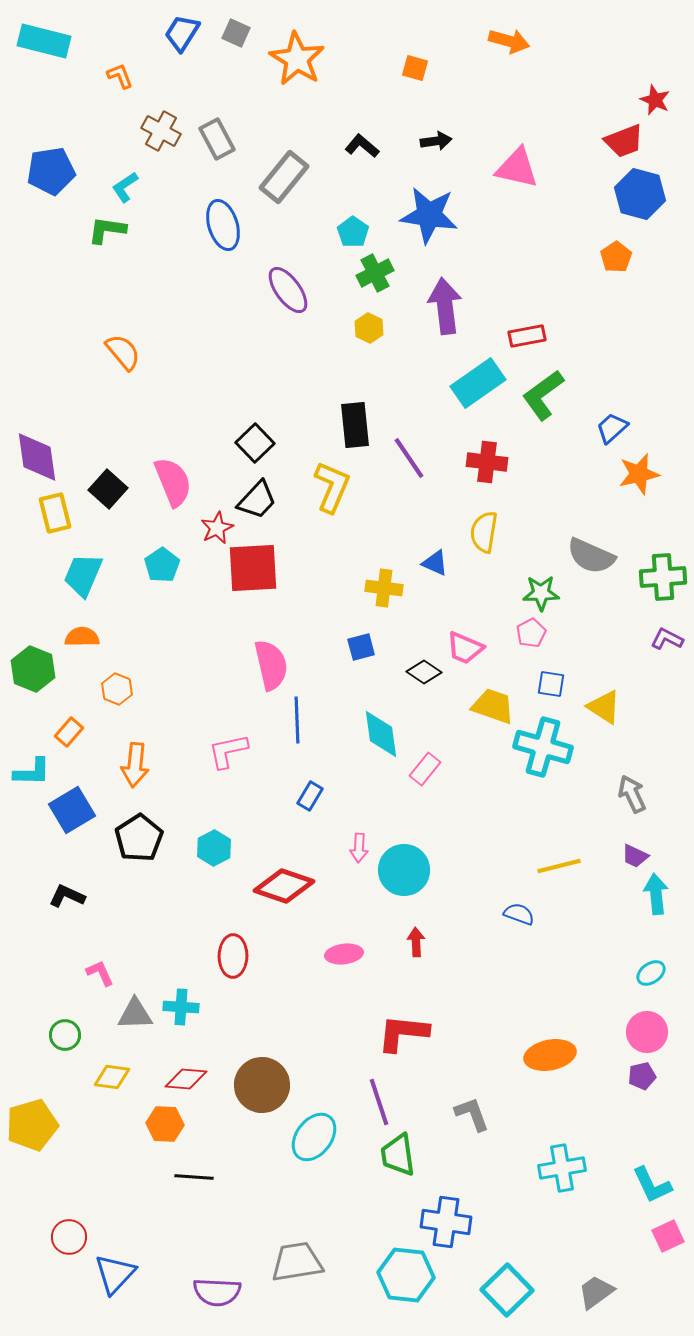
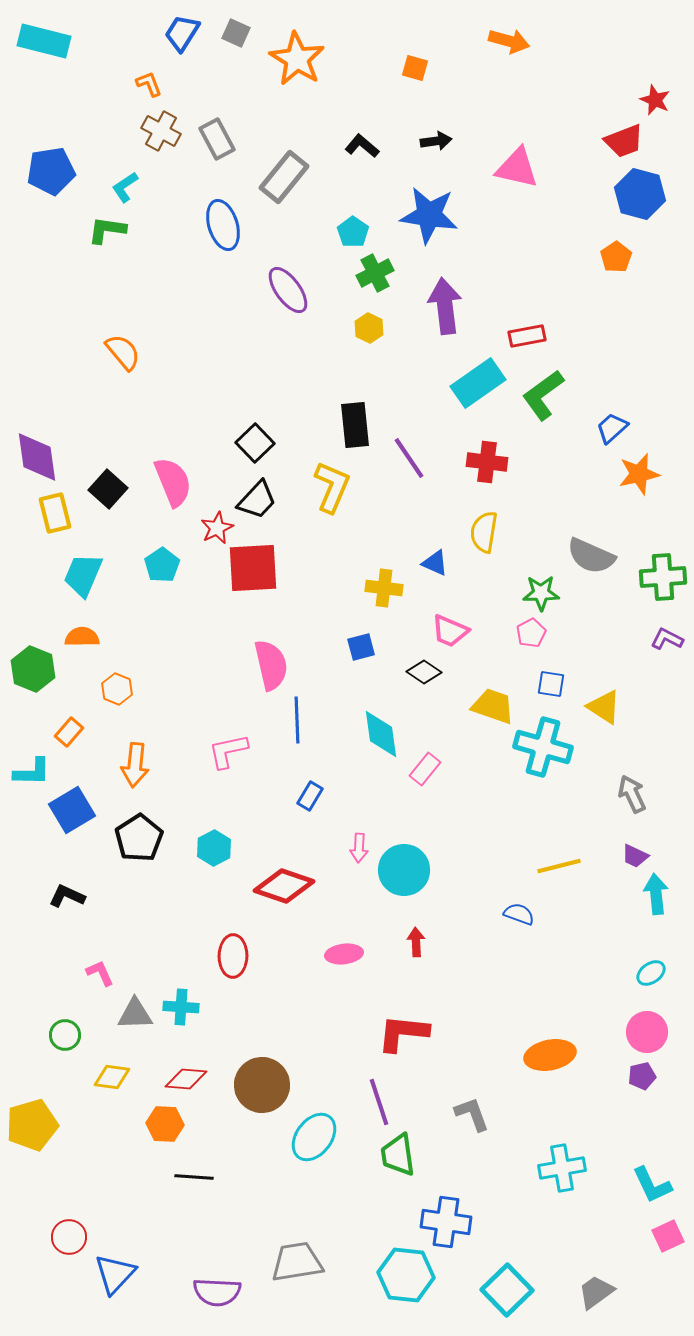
orange L-shape at (120, 76): moved 29 px right, 8 px down
pink trapezoid at (465, 648): moved 15 px left, 17 px up
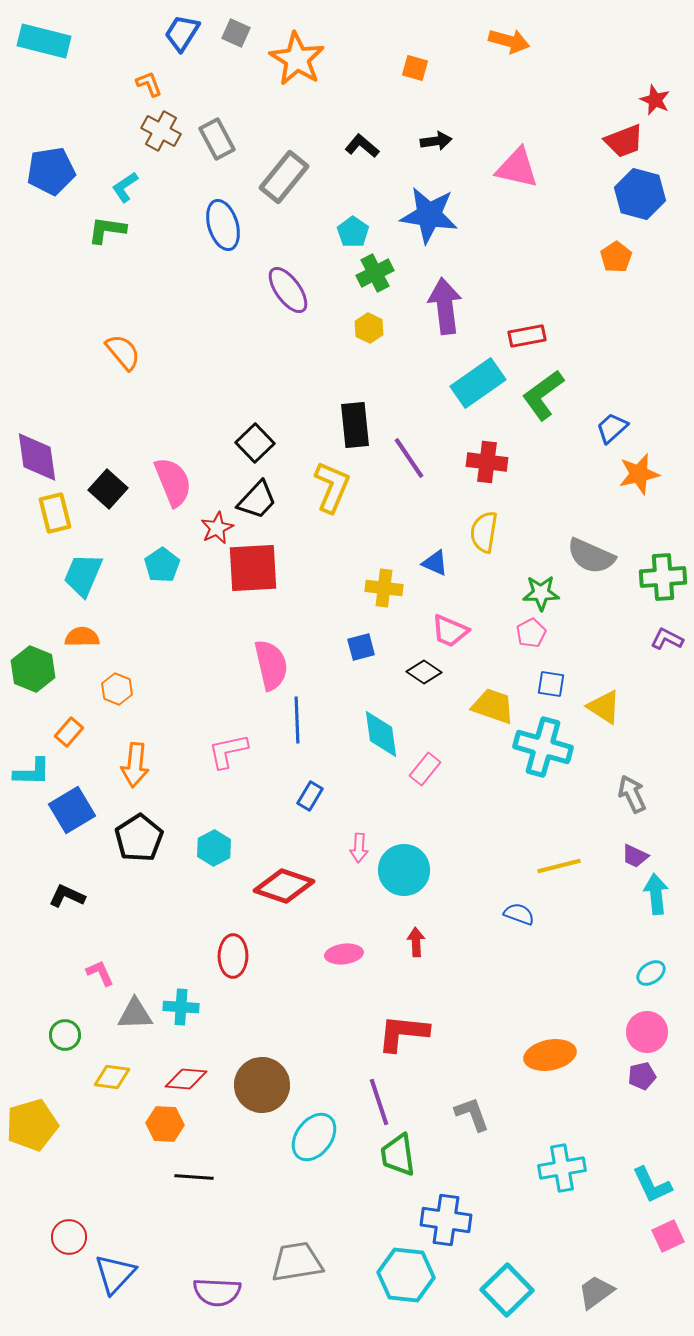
blue cross at (446, 1222): moved 2 px up
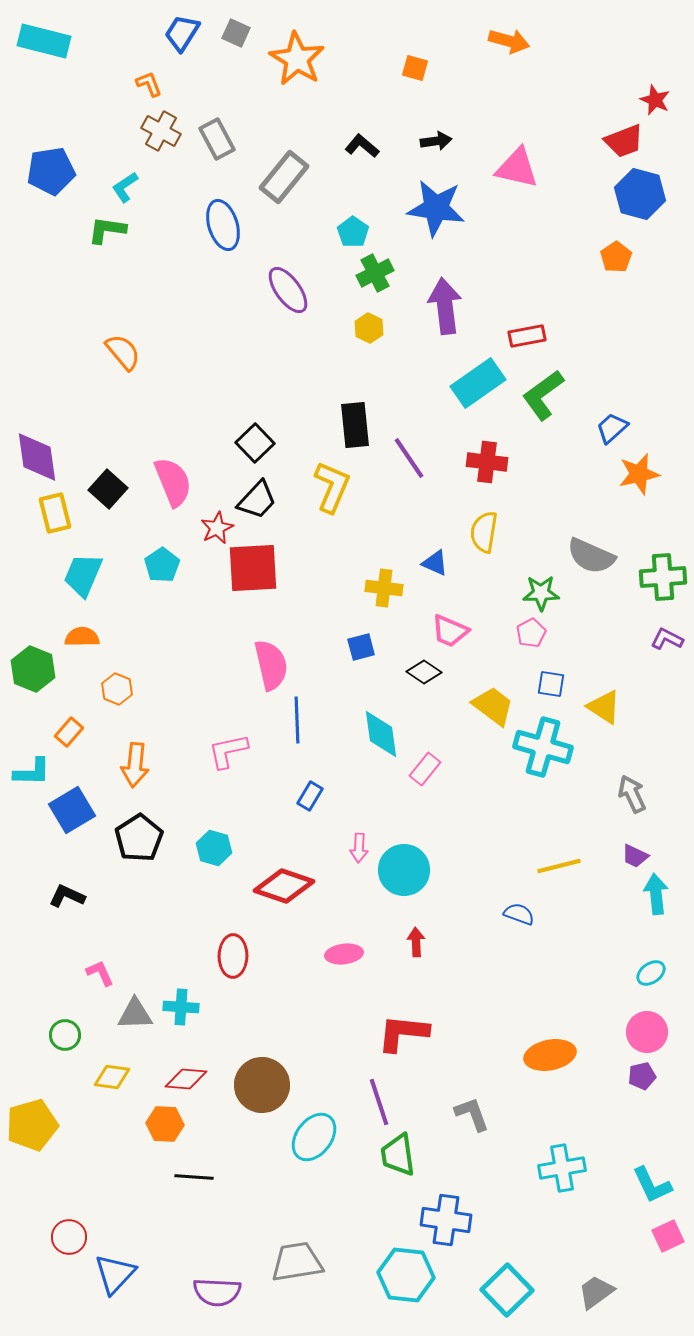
blue star at (429, 215): moved 7 px right, 7 px up
yellow trapezoid at (493, 706): rotated 18 degrees clockwise
cyan hexagon at (214, 848): rotated 16 degrees counterclockwise
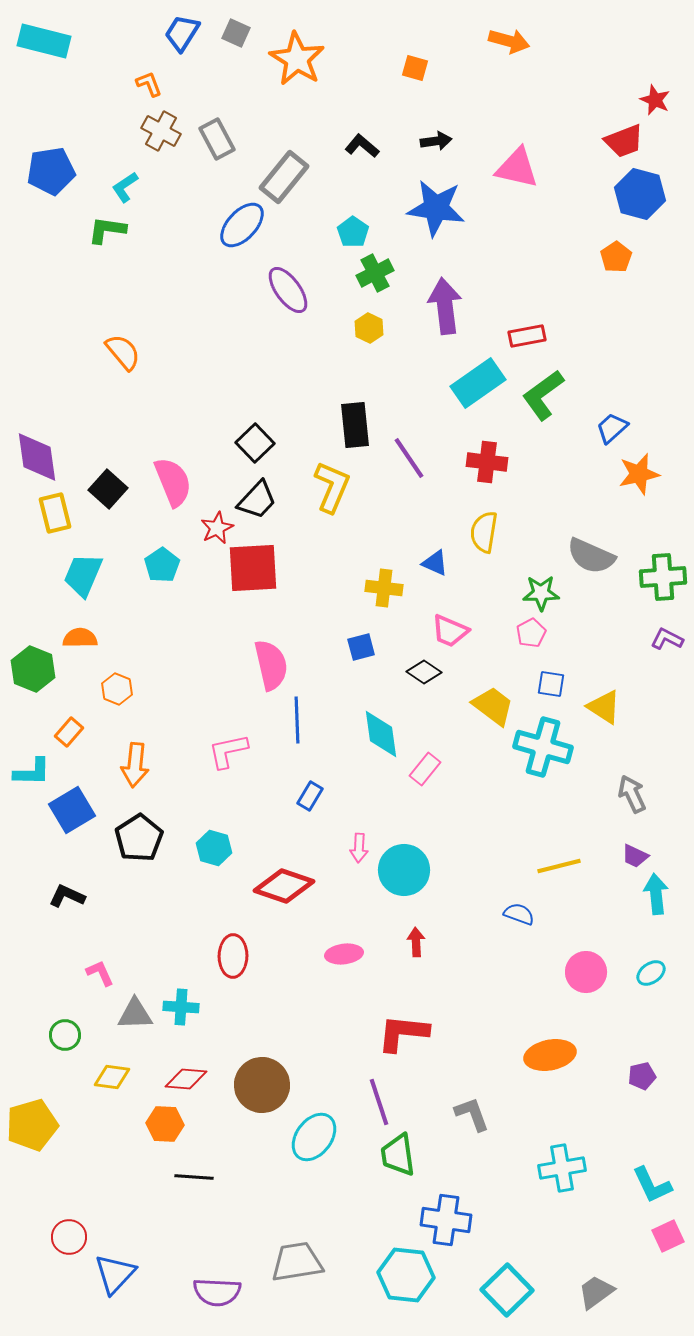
blue ellipse at (223, 225): moved 19 px right; rotated 60 degrees clockwise
orange semicircle at (82, 637): moved 2 px left, 1 px down
pink circle at (647, 1032): moved 61 px left, 60 px up
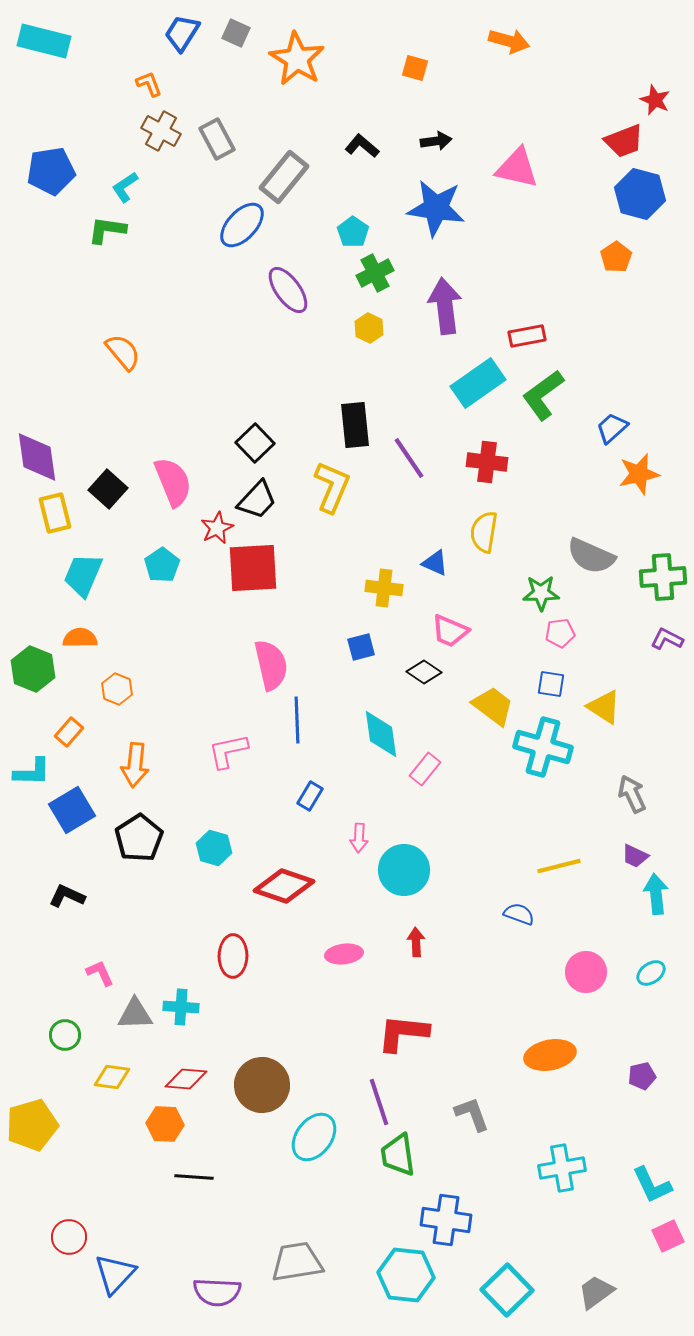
pink pentagon at (531, 633): moved 29 px right; rotated 20 degrees clockwise
pink arrow at (359, 848): moved 10 px up
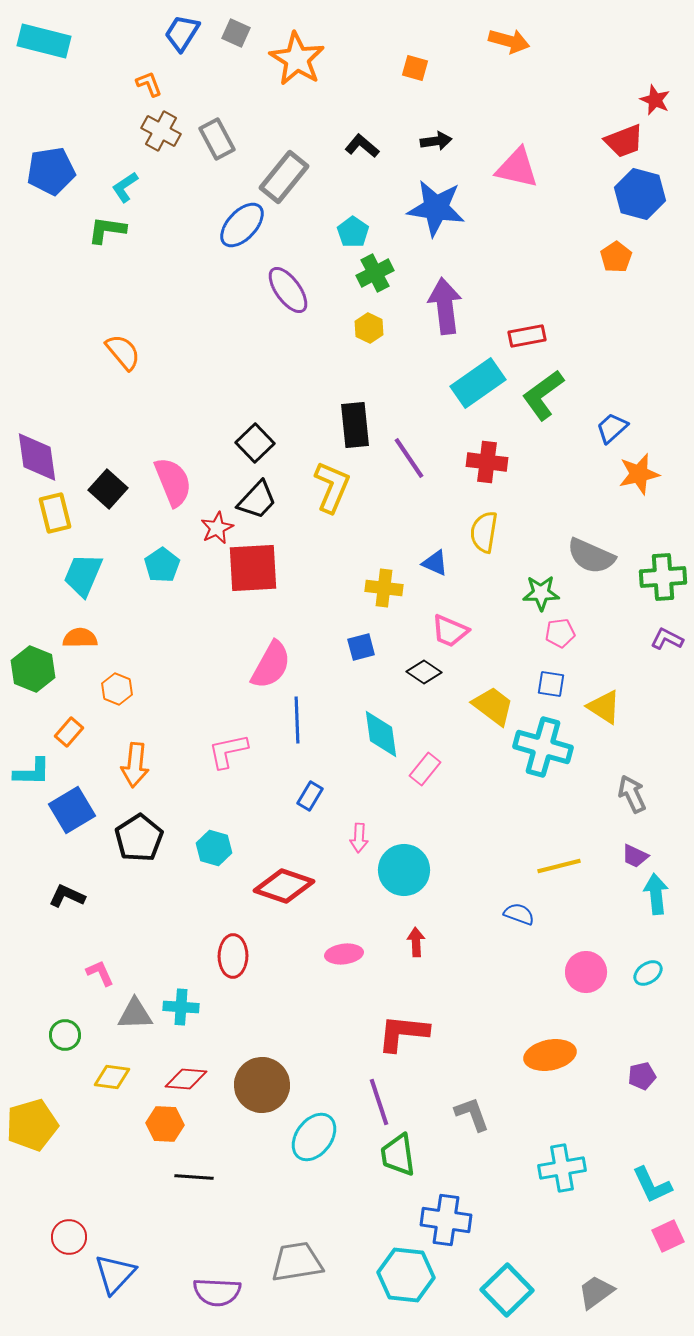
pink semicircle at (271, 665): rotated 42 degrees clockwise
cyan ellipse at (651, 973): moved 3 px left
